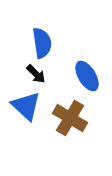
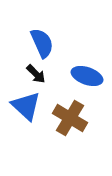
blue semicircle: rotated 16 degrees counterclockwise
blue ellipse: rotated 40 degrees counterclockwise
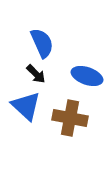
brown cross: rotated 20 degrees counterclockwise
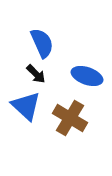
brown cross: rotated 20 degrees clockwise
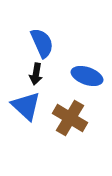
black arrow: rotated 55 degrees clockwise
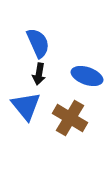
blue semicircle: moved 4 px left
black arrow: moved 3 px right
blue triangle: rotated 8 degrees clockwise
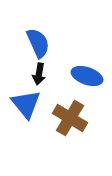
blue triangle: moved 2 px up
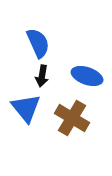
black arrow: moved 3 px right, 2 px down
blue triangle: moved 4 px down
brown cross: moved 2 px right
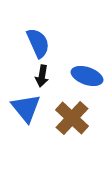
brown cross: rotated 12 degrees clockwise
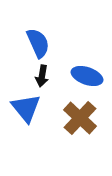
brown cross: moved 8 px right
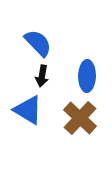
blue semicircle: rotated 20 degrees counterclockwise
blue ellipse: rotated 72 degrees clockwise
blue triangle: moved 2 px right, 2 px down; rotated 20 degrees counterclockwise
